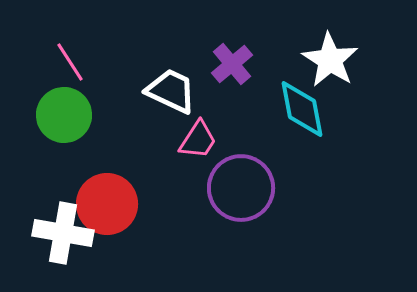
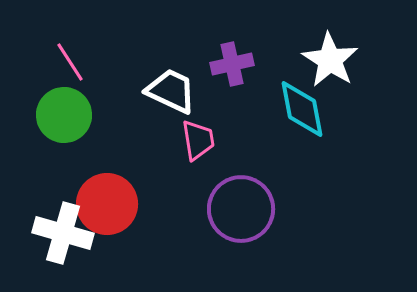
purple cross: rotated 27 degrees clockwise
pink trapezoid: rotated 42 degrees counterclockwise
purple circle: moved 21 px down
white cross: rotated 6 degrees clockwise
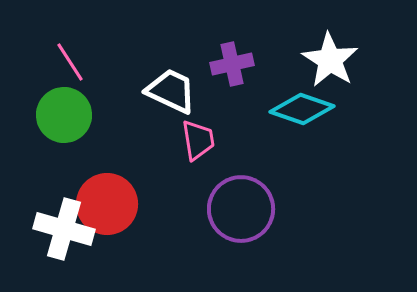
cyan diamond: rotated 60 degrees counterclockwise
white cross: moved 1 px right, 4 px up
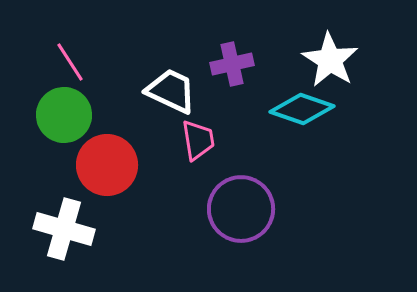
red circle: moved 39 px up
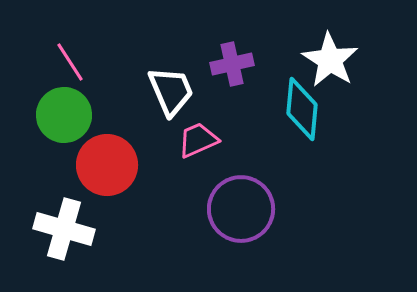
white trapezoid: rotated 42 degrees clockwise
cyan diamond: rotated 76 degrees clockwise
pink trapezoid: rotated 105 degrees counterclockwise
